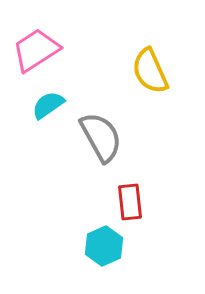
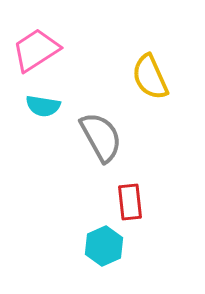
yellow semicircle: moved 6 px down
cyan semicircle: moved 5 px left, 1 px down; rotated 136 degrees counterclockwise
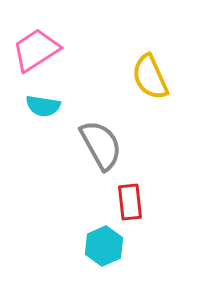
gray semicircle: moved 8 px down
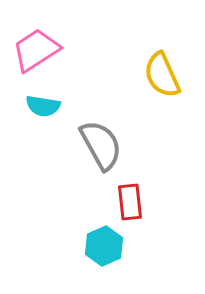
yellow semicircle: moved 12 px right, 2 px up
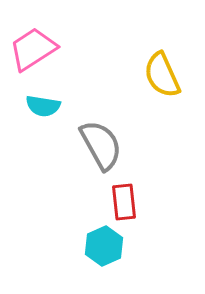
pink trapezoid: moved 3 px left, 1 px up
red rectangle: moved 6 px left
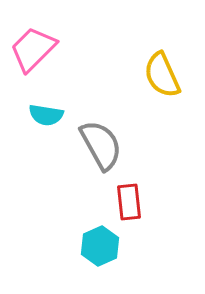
pink trapezoid: rotated 12 degrees counterclockwise
cyan semicircle: moved 3 px right, 9 px down
red rectangle: moved 5 px right
cyan hexagon: moved 4 px left
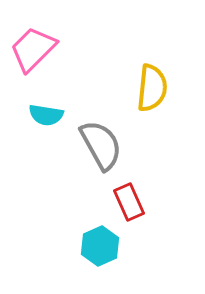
yellow semicircle: moved 10 px left, 13 px down; rotated 150 degrees counterclockwise
red rectangle: rotated 18 degrees counterclockwise
